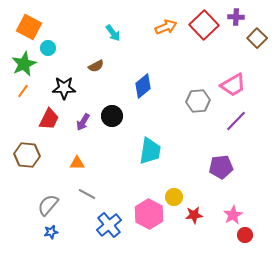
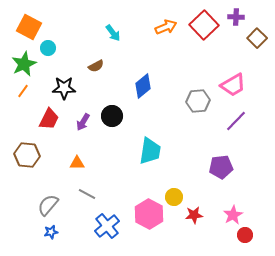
blue cross: moved 2 px left, 1 px down
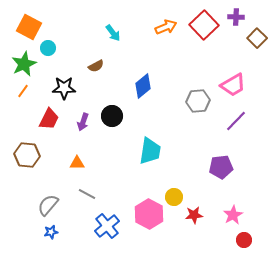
purple arrow: rotated 12 degrees counterclockwise
red circle: moved 1 px left, 5 px down
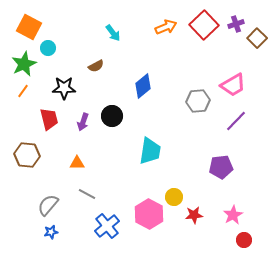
purple cross: moved 7 px down; rotated 21 degrees counterclockwise
red trapezoid: rotated 40 degrees counterclockwise
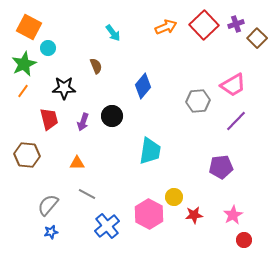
brown semicircle: rotated 84 degrees counterclockwise
blue diamond: rotated 10 degrees counterclockwise
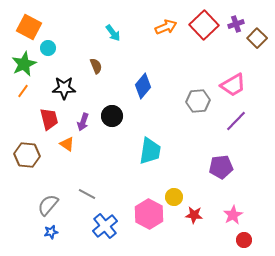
orange triangle: moved 10 px left, 19 px up; rotated 35 degrees clockwise
red star: rotated 12 degrees clockwise
blue cross: moved 2 px left
